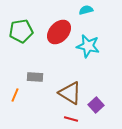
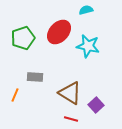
green pentagon: moved 2 px right, 7 px down; rotated 10 degrees counterclockwise
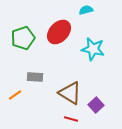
cyan star: moved 5 px right, 3 px down
orange line: rotated 32 degrees clockwise
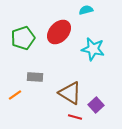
red line: moved 4 px right, 2 px up
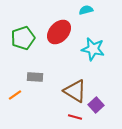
brown triangle: moved 5 px right, 2 px up
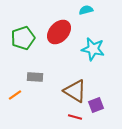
purple square: rotated 21 degrees clockwise
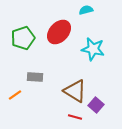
purple square: rotated 28 degrees counterclockwise
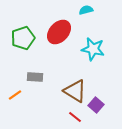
red line: rotated 24 degrees clockwise
